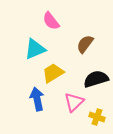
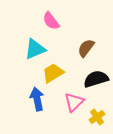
brown semicircle: moved 1 px right, 4 px down
yellow cross: rotated 35 degrees clockwise
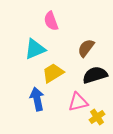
pink semicircle: rotated 18 degrees clockwise
black semicircle: moved 1 px left, 4 px up
pink triangle: moved 4 px right; rotated 30 degrees clockwise
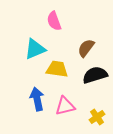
pink semicircle: moved 3 px right
yellow trapezoid: moved 4 px right, 4 px up; rotated 40 degrees clockwise
pink triangle: moved 13 px left, 4 px down
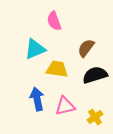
yellow cross: moved 2 px left
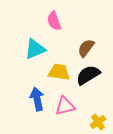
yellow trapezoid: moved 2 px right, 3 px down
black semicircle: moved 7 px left; rotated 15 degrees counterclockwise
yellow cross: moved 3 px right, 5 px down
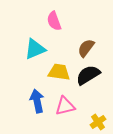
blue arrow: moved 2 px down
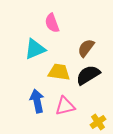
pink semicircle: moved 2 px left, 2 px down
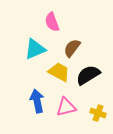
pink semicircle: moved 1 px up
brown semicircle: moved 14 px left
yellow trapezoid: rotated 20 degrees clockwise
pink triangle: moved 1 px right, 1 px down
yellow cross: moved 9 px up; rotated 35 degrees counterclockwise
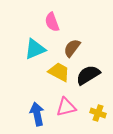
blue arrow: moved 13 px down
